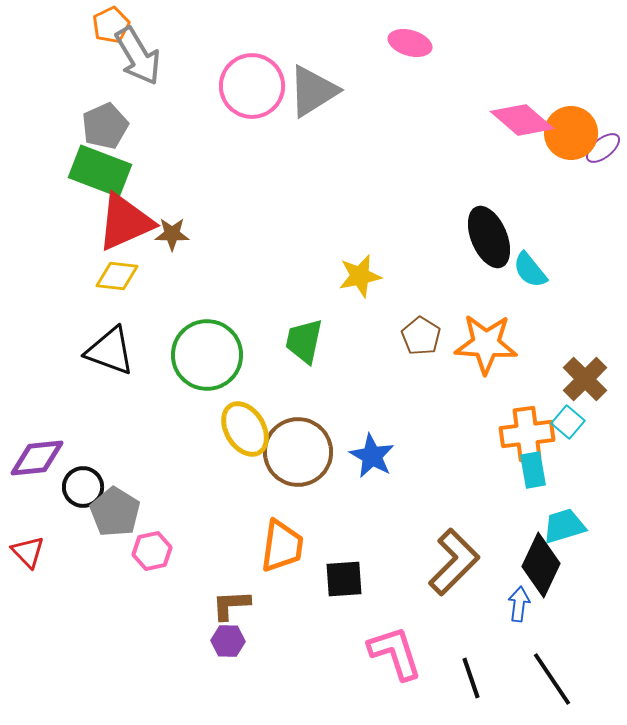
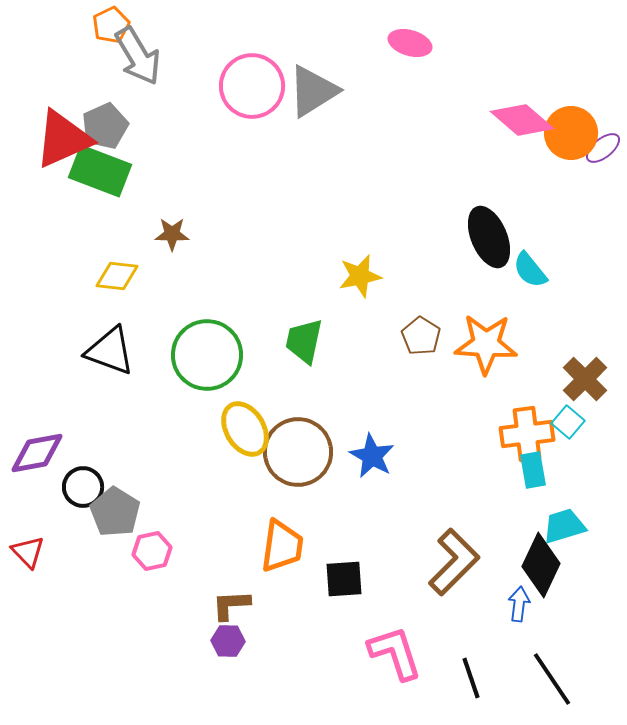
red triangle at (125, 222): moved 62 px left, 83 px up
purple diamond at (37, 458): moved 5 px up; rotated 4 degrees counterclockwise
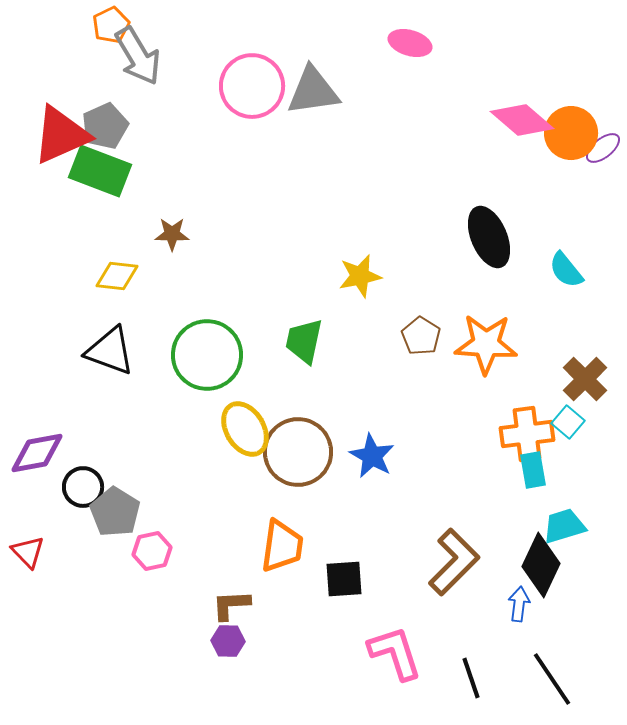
gray triangle at (313, 91): rotated 24 degrees clockwise
red triangle at (63, 139): moved 2 px left, 4 px up
cyan semicircle at (530, 270): moved 36 px right
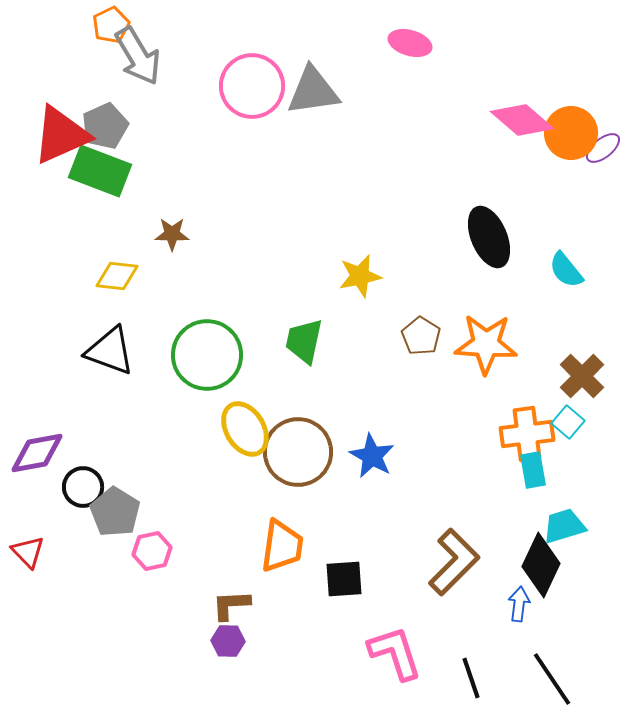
brown cross at (585, 379): moved 3 px left, 3 px up
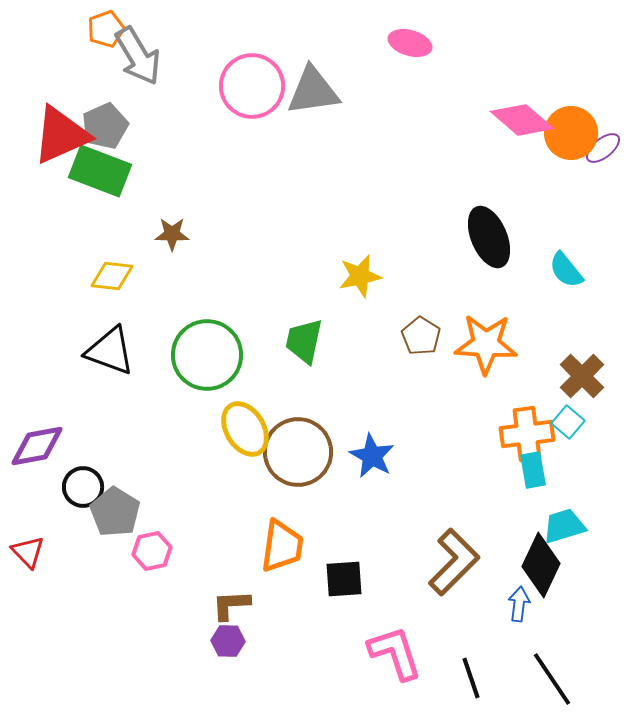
orange pentagon at (111, 25): moved 5 px left, 4 px down; rotated 6 degrees clockwise
yellow diamond at (117, 276): moved 5 px left
purple diamond at (37, 453): moved 7 px up
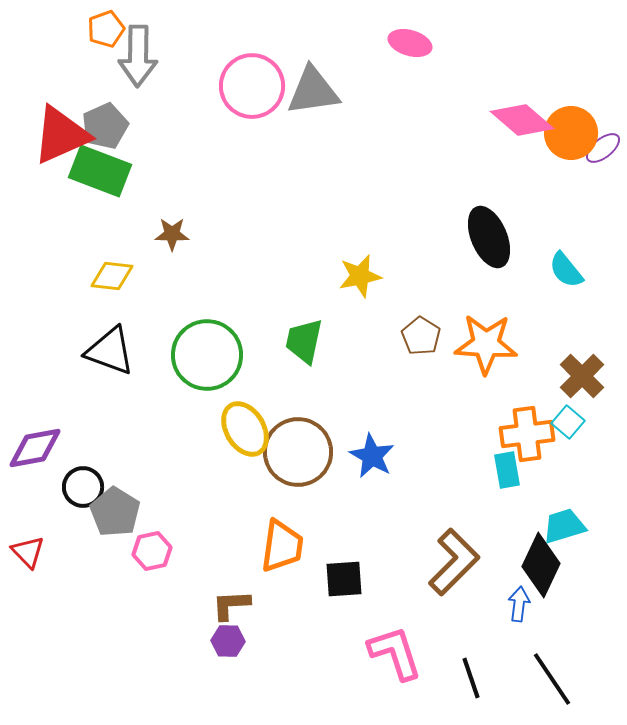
gray arrow at (138, 56): rotated 32 degrees clockwise
purple diamond at (37, 446): moved 2 px left, 2 px down
cyan rectangle at (533, 470): moved 26 px left
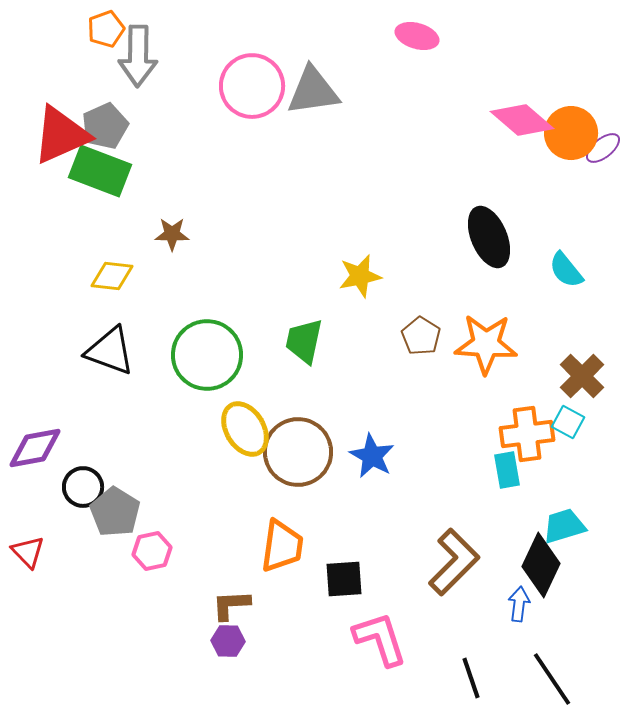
pink ellipse at (410, 43): moved 7 px right, 7 px up
cyan square at (568, 422): rotated 12 degrees counterclockwise
pink L-shape at (395, 653): moved 15 px left, 14 px up
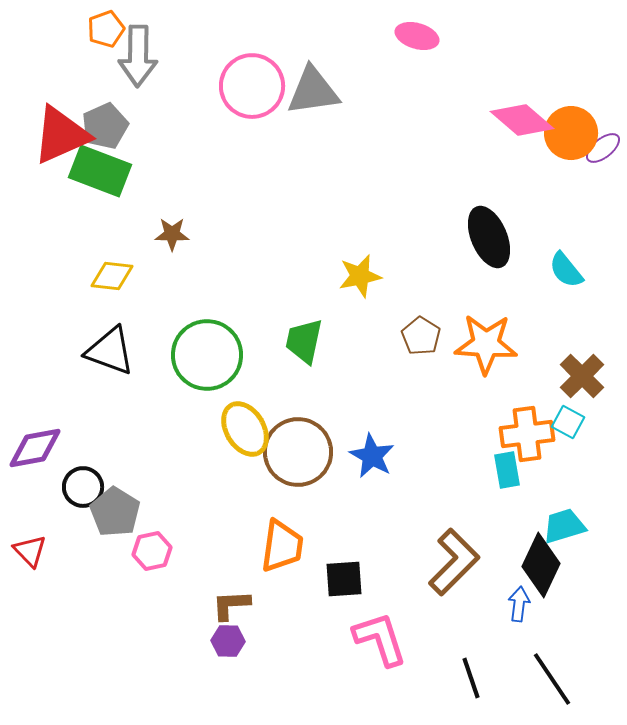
red triangle at (28, 552): moved 2 px right, 1 px up
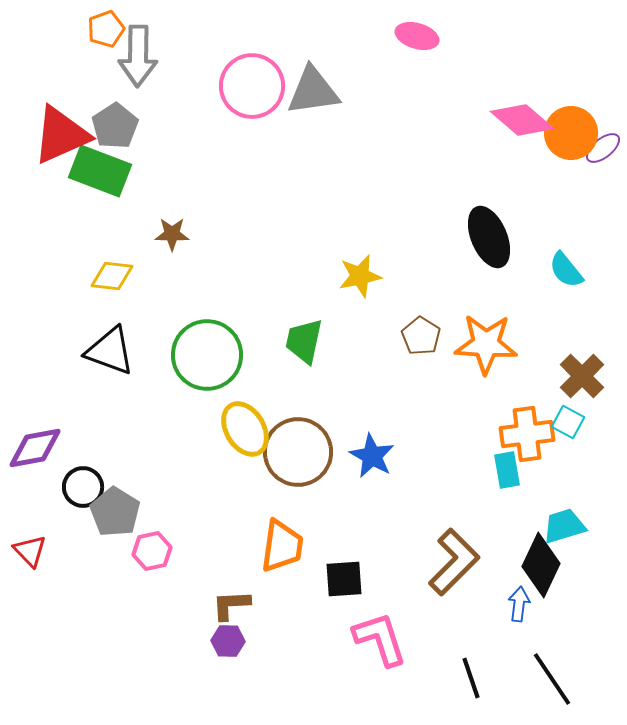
gray pentagon at (105, 126): moved 10 px right; rotated 9 degrees counterclockwise
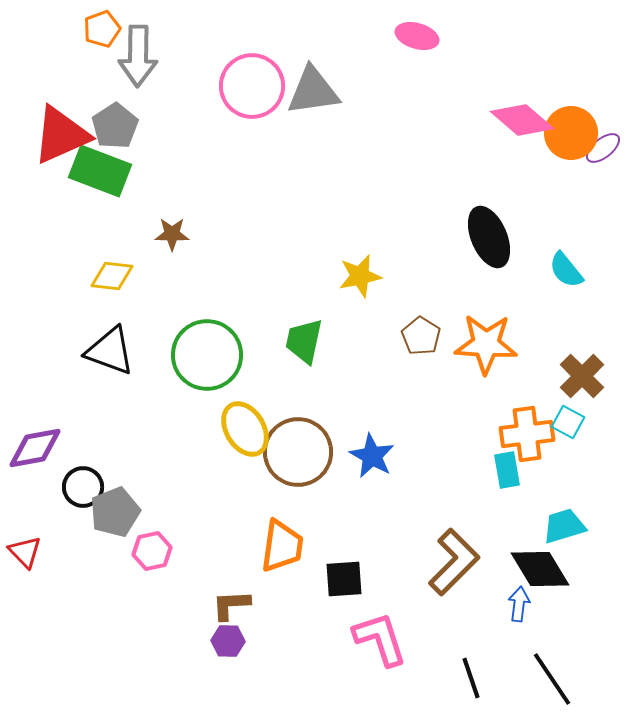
orange pentagon at (106, 29): moved 4 px left
gray pentagon at (115, 512): rotated 18 degrees clockwise
red triangle at (30, 551): moved 5 px left, 1 px down
black diamond at (541, 565): moved 1 px left, 4 px down; rotated 56 degrees counterclockwise
